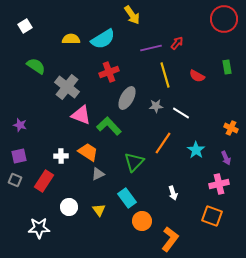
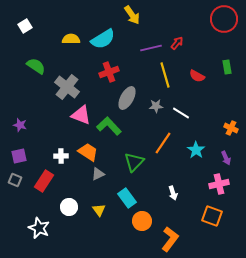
white star: rotated 25 degrees clockwise
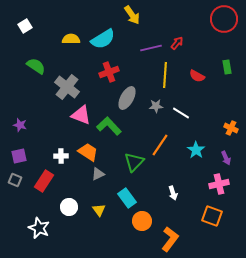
yellow line: rotated 20 degrees clockwise
orange line: moved 3 px left, 2 px down
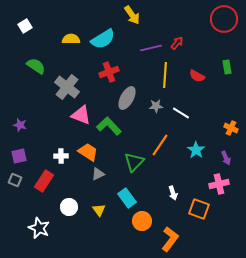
orange square: moved 13 px left, 7 px up
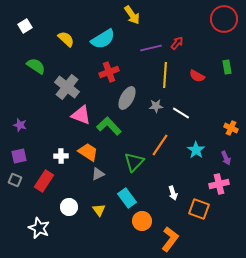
yellow semicircle: moved 5 px left; rotated 42 degrees clockwise
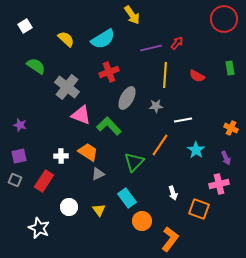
green rectangle: moved 3 px right, 1 px down
white line: moved 2 px right, 7 px down; rotated 42 degrees counterclockwise
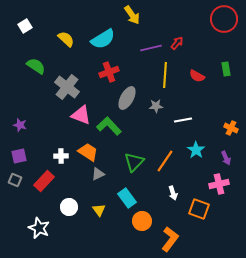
green rectangle: moved 4 px left, 1 px down
orange line: moved 5 px right, 16 px down
red rectangle: rotated 10 degrees clockwise
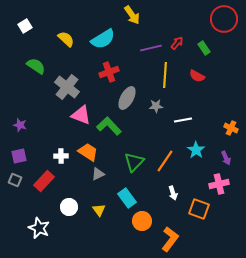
green rectangle: moved 22 px left, 21 px up; rotated 24 degrees counterclockwise
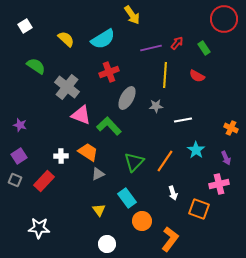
purple square: rotated 21 degrees counterclockwise
white circle: moved 38 px right, 37 px down
white star: rotated 20 degrees counterclockwise
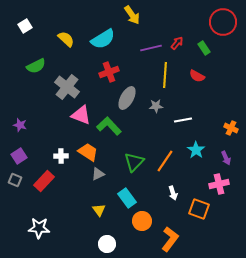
red circle: moved 1 px left, 3 px down
green semicircle: rotated 120 degrees clockwise
